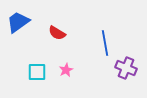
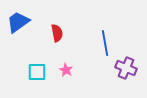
red semicircle: rotated 132 degrees counterclockwise
pink star: rotated 16 degrees counterclockwise
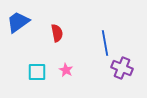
purple cross: moved 4 px left
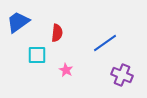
red semicircle: rotated 18 degrees clockwise
blue line: rotated 65 degrees clockwise
purple cross: moved 7 px down
cyan square: moved 17 px up
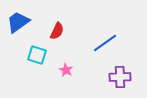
red semicircle: moved 2 px up; rotated 18 degrees clockwise
cyan square: rotated 18 degrees clockwise
purple cross: moved 2 px left, 2 px down; rotated 25 degrees counterclockwise
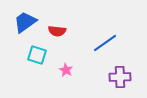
blue trapezoid: moved 7 px right
red semicircle: rotated 72 degrees clockwise
